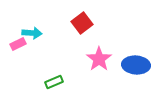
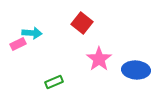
red square: rotated 15 degrees counterclockwise
blue ellipse: moved 5 px down
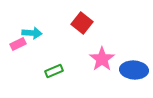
pink star: moved 3 px right
blue ellipse: moved 2 px left
green rectangle: moved 11 px up
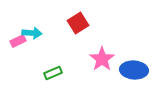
red square: moved 4 px left; rotated 20 degrees clockwise
pink rectangle: moved 3 px up
green rectangle: moved 1 px left, 2 px down
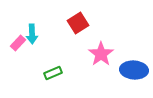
cyan arrow: moved 1 px down; rotated 84 degrees clockwise
pink rectangle: moved 2 px down; rotated 21 degrees counterclockwise
pink star: moved 1 px left, 5 px up
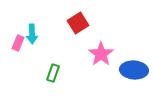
pink rectangle: rotated 21 degrees counterclockwise
green rectangle: rotated 48 degrees counterclockwise
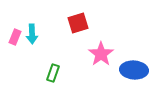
red square: rotated 15 degrees clockwise
pink rectangle: moved 3 px left, 6 px up
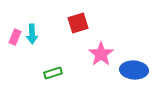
green rectangle: rotated 54 degrees clockwise
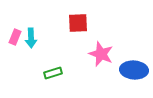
red square: rotated 15 degrees clockwise
cyan arrow: moved 1 px left, 4 px down
pink star: rotated 15 degrees counterclockwise
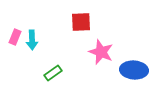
red square: moved 3 px right, 1 px up
cyan arrow: moved 1 px right, 2 px down
pink star: moved 2 px up
green rectangle: rotated 18 degrees counterclockwise
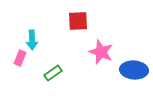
red square: moved 3 px left, 1 px up
pink rectangle: moved 5 px right, 21 px down
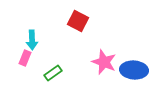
red square: rotated 30 degrees clockwise
pink star: moved 3 px right, 10 px down
pink rectangle: moved 5 px right
